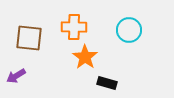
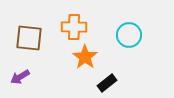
cyan circle: moved 5 px down
purple arrow: moved 4 px right, 1 px down
black rectangle: rotated 54 degrees counterclockwise
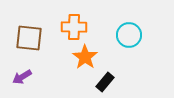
purple arrow: moved 2 px right
black rectangle: moved 2 px left, 1 px up; rotated 12 degrees counterclockwise
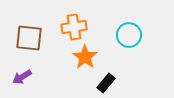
orange cross: rotated 10 degrees counterclockwise
black rectangle: moved 1 px right, 1 px down
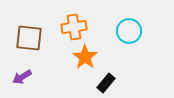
cyan circle: moved 4 px up
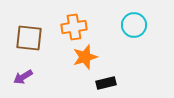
cyan circle: moved 5 px right, 6 px up
orange star: rotated 20 degrees clockwise
purple arrow: moved 1 px right
black rectangle: rotated 36 degrees clockwise
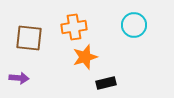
purple arrow: moved 4 px left, 1 px down; rotated 144 degrees counterclockwise
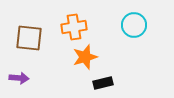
black rectangle: moved 3 px left
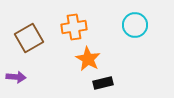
cyan circle: moved 1 px right
brown square: rotated 36 degrees counterclockwise
orange star: moved 3 px right, 2 px down; rotated 25 degrees counterclockwise
purple arrow: moved 3 px left, 1 px up
